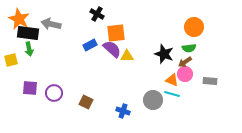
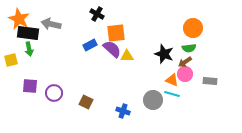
orange circle: moved 1 px left, 1 px down
purple square: moved 2 px up
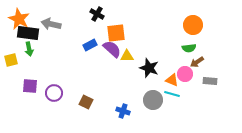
orange circle: moved 3 px up
black star: moved 15 px left, 14 px down
brown arrow: moved 12 px right
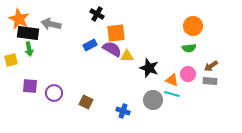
orange circle: moved 1 px down
purple semicircle: rotated 12 degrees counterclockwise
brown arrow: moved 14 px right, 4 px down
pink circle: moved 3 px right
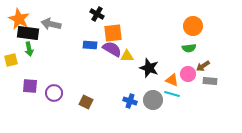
orange square: moved 3 px left
blue rectangle: rotated 32 degrees clockwise
brown arrow: moved 8 px left
blue cross: moved 7 px right, 10 px up
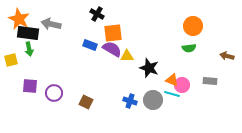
blue rectangle: rotated 16 degrees clockwise
brown arrow: moved 24 px right, 10 px up; rotated 48 degrees clockwise
pink circle: moved 6 px left, 11 px down
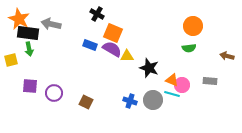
orange square: rotated 30 degrees clockwise
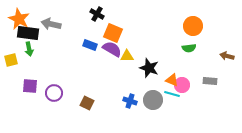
brown square: moved 1 px right, 1 px down
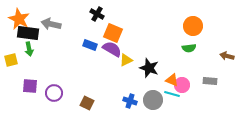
yellow triangle: moved 1 px left, 4 px down; rotated 24 degrees counterclockwise
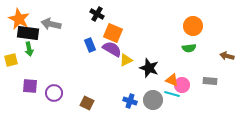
blue rectangle: rotated 48 degrees clockwise
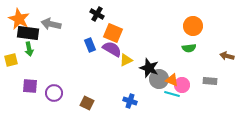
gray circle: moved 6 px right, 21 px up
